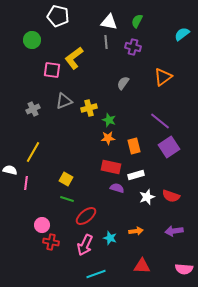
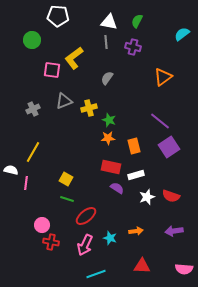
white pentagon: rotated 10 degrees counterclockwise
gray semicircle: moved 16 px left, 5 px up
white semicircle: moved 1 px right
purple semicircle: rotated 16 degrees clockwise
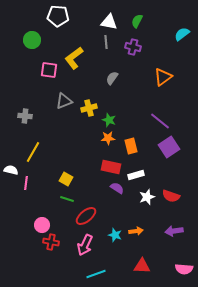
pink square: moved 3 px left
gray semicircle: moved 5 px right
gray cross: moved 8 px left, 7 px down; rotated 32 degrees clockwise
orange rectangle: moved 3 px left
cyan star: moved 5 px right, 3 px up
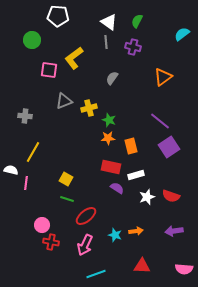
white triangle: rotated 24 degrees clockwise
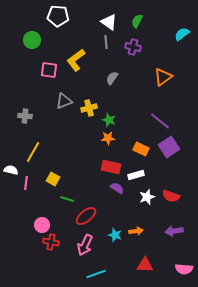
yellow L-shape: moved 2 px right, 2 px down
orange rectangle: moved 10 px right, 3 px down; rotated 49 degrees counterclockwise
yellow square: moved 13 px left
red triangle: moved 3 px right, 1 px up
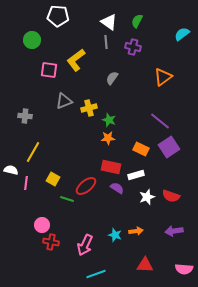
red ellipse: moved 30 px up
